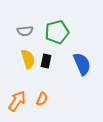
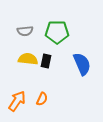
green pentagon: rotated 15 degrees clockwise
yellow semicircle: rotated 66 degrees counterclockwise
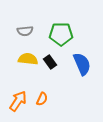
green pentagon: moved 4 px right, 2 px down
black rectangle: moved 4 px right, 1 px down; rotated 48 degrees counterclockwise
orange arrow: moved 1 px right
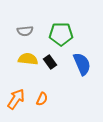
orange arrow: moved 2 px left, 2 px up
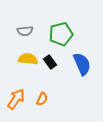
green pentagon: rotated 15 degrees counterclockwise
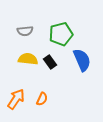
blue semicircle: moved 4 px up
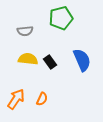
green pentagon: moved 16 px up
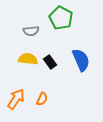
green pentagon: rotated 30 degrees counterclockwise
gray semicircle: moved 6 px right
blue semicircle: moved 1 px left
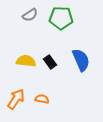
green pentagon: rotated 25 degrees counterclockwise
gray semicircle: moved 1 px left, 16 px up; rotated 28 degrees counterclockwise
yellow semicircle: moved 2 px left, 2 px down
orange semicircle: rotated 104 degrees counterclockwise
